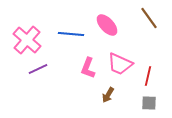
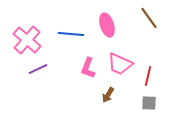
pink ellipse: rotated 25 degrees clockwise
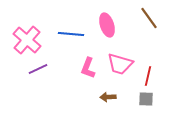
pink trapezoid: rotated 8 degrees counterclockwise
brown arrow: moved 2 px down; rotated 56 degrees clockwise
gray square: moved 3 px left, 4 px up
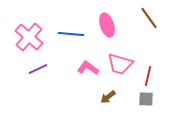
pink cross: moved 2 px right, 3 px up
pink L-shape: rotated 105 degrees clockwise
brown arrow: rotated 35 degrees counterclockwise
